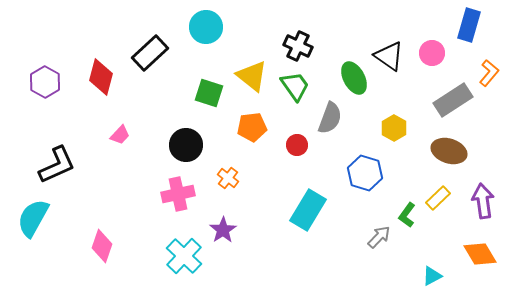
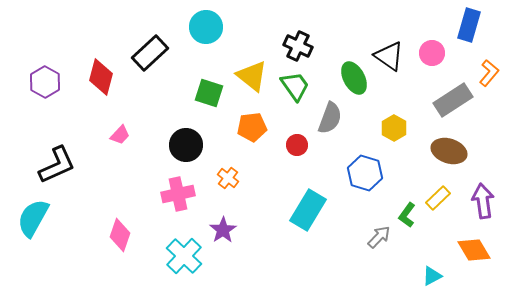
pink diamond: moved 18 px right, 11 px up
orange diamond: moved 6 px left, 4 px up
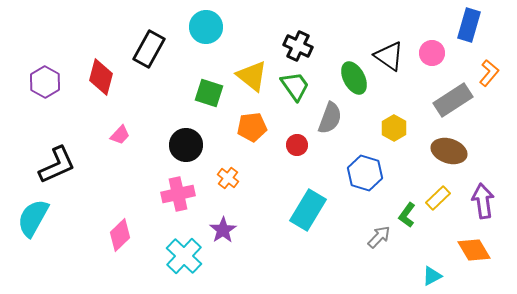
black rectangle: moved 1 px left, 4 px up; rotated 18 degrees counterclockwise
pink diamond: rotated 28 degrees clockwise
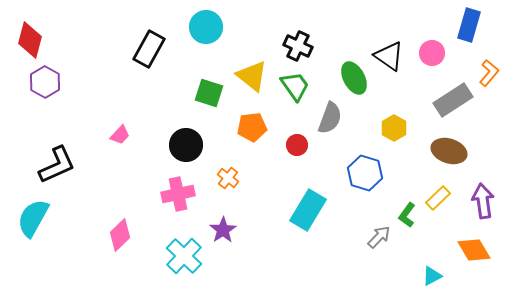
red diamond: moved 71 px left, 37 px up
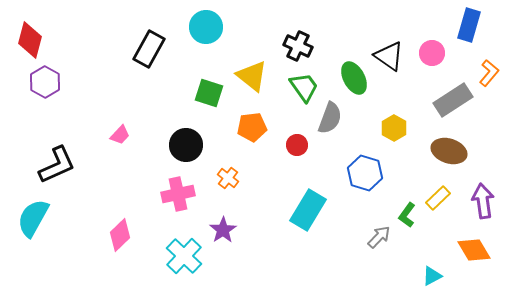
green trapezoid: moved 9 px right, 1 px down
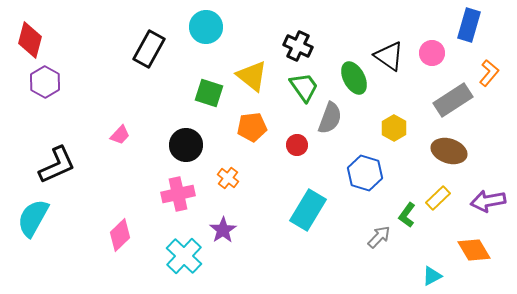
purple arrow: moved 5 px right; rotated 92 degrees counterclockwise
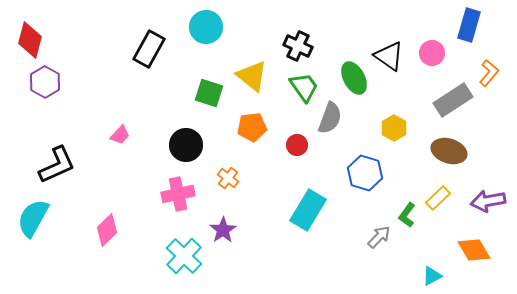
pink diamond: moved 13 px left, 5 px up
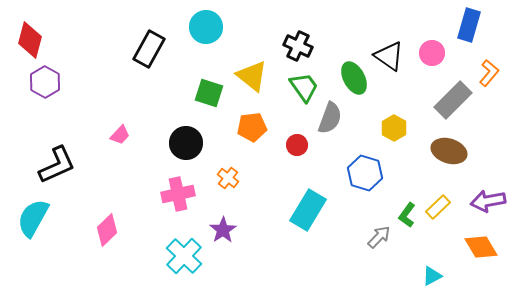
gray rectangle: rotated 12 degrees counterclockwise
black circle: moved 2 px up
yellow rectangle: moved 9 px down
orange diamond: moved 7 px right, 3 px up
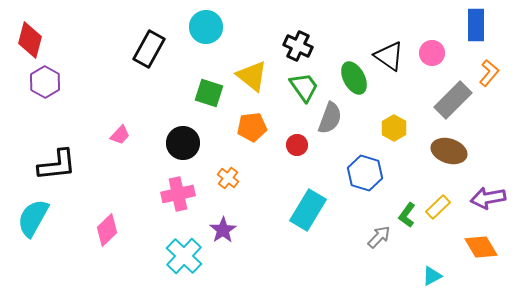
blue rectangle: moved 7 px right; rotated 16 degrees counterclockwise
black circle: moved 3 px left
black L-shape: rotated 18 degrees clockwise
purple arrow: moved 3 px up
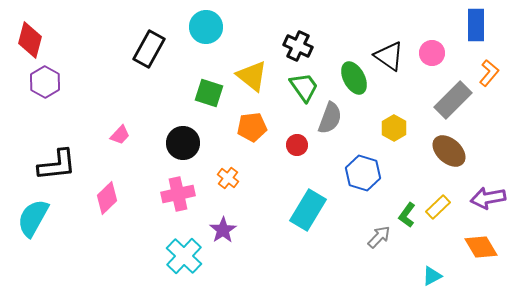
brown ellipse: rotated 24 degrees clockwise
blue hexagon: moved 2 px left
pink diamond: moved 32 px up
